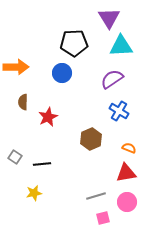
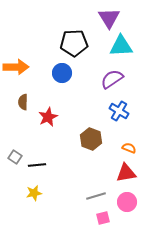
brown hexagon: rotated 15 degrees counterclockwise
black line: moved 5 px left, 1 px down
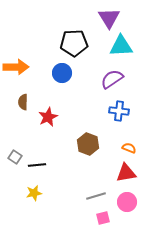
blue cross: rotated 24 degrees counterclockwise
brown hexagon: moved 3 px left, 5 px down
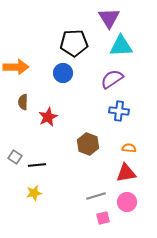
blue circle: moved 1 px right
orange semicircle: rotated 16 degrees counterclockwise
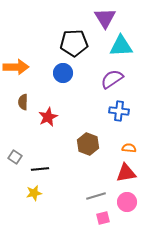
purple triangle: moved 4 px left
black line: moved 3 px right, 4 px down
